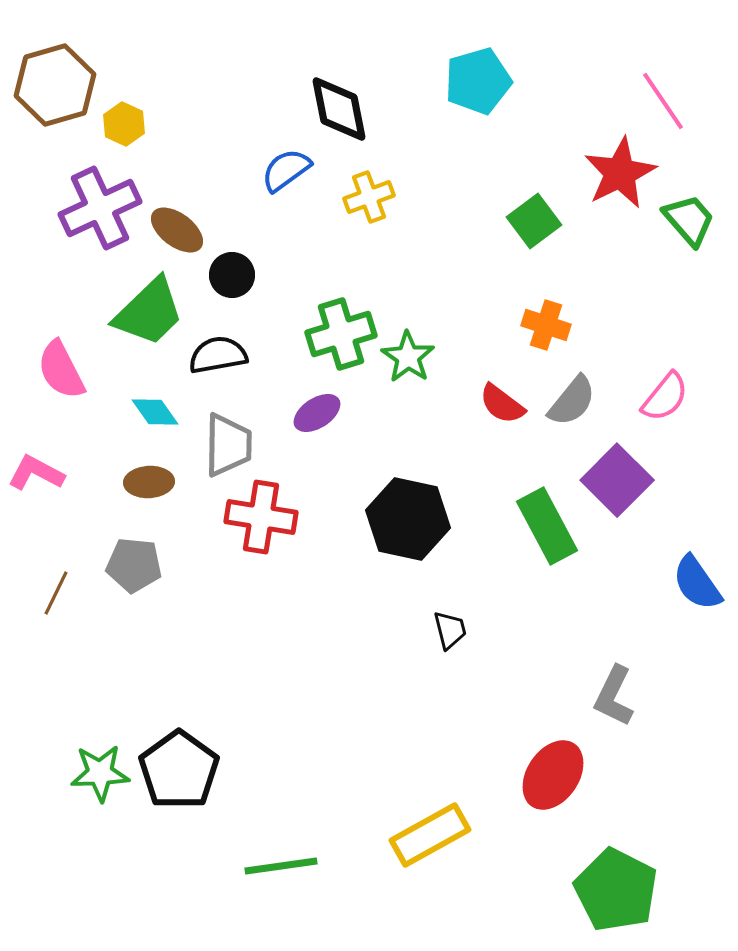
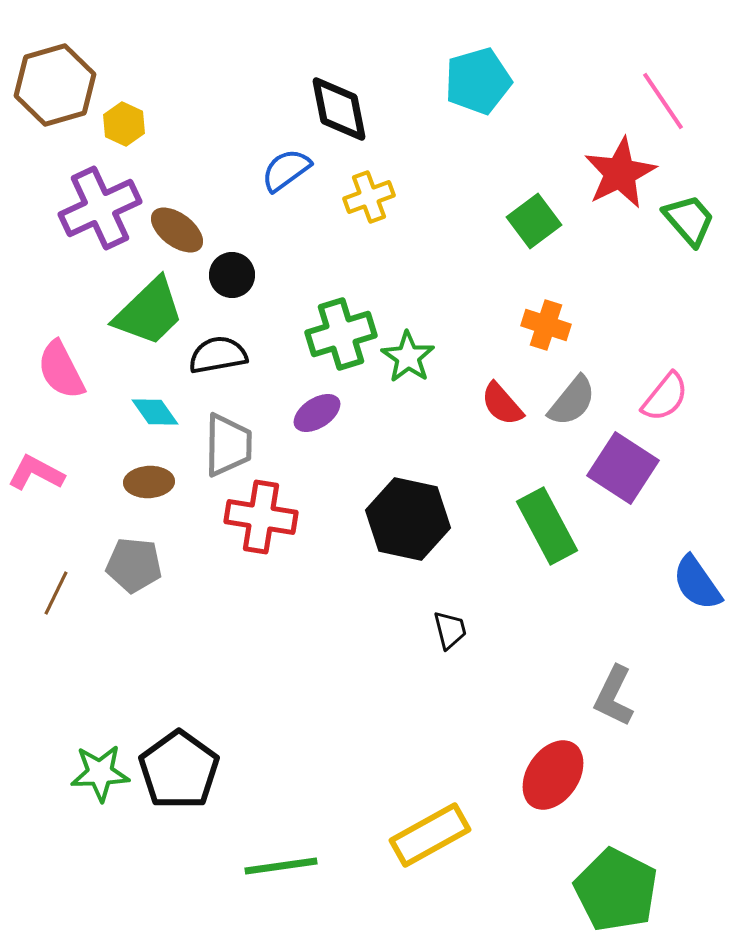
red semicircle at (502, 404): rotated 12 degrees clockwise
purple square at (617, 480): moved 6 px right, 12 px up; rotated 12 degrees counterclockwise
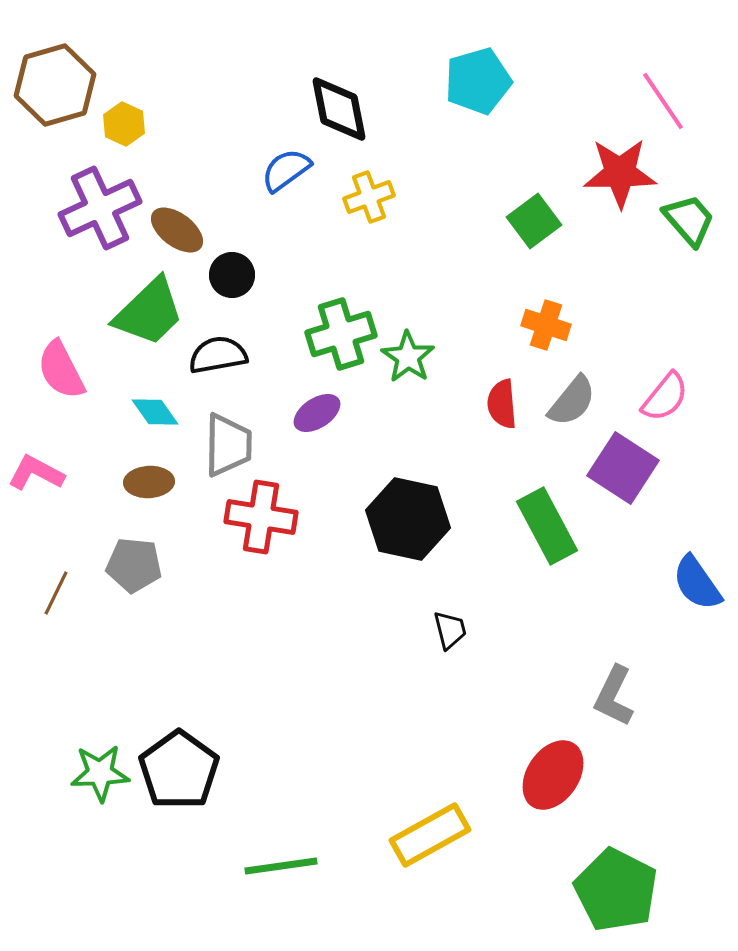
red star at (620, 173): rotated 26 degrees clockwise
red semicircle at (502, 404): rotated 36 degrees clockwise
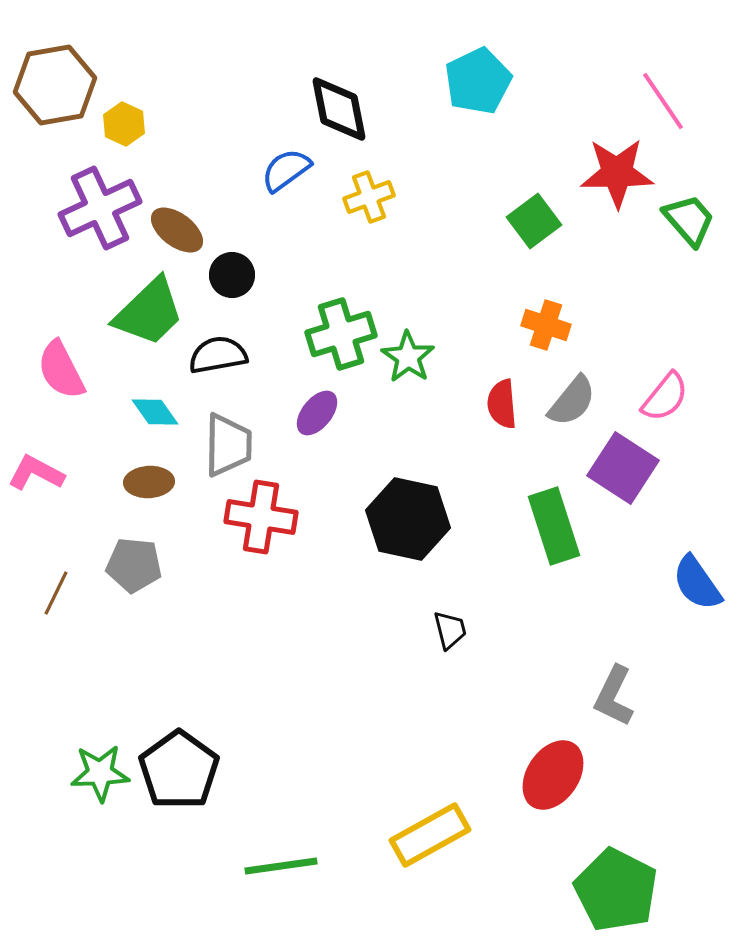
cyan pentagon at (478, 81): rotated 10 degrees counterclockwise
brown hexagon at (55, 85): rotated 6 degrees clockwise
red star at (620, 173): moved 3 px left
purple ellipse at (317, 413): rotated 18 degrees counterclockwise
green rectangle at (547, 526): moved 7 px right; rotated 10 degrees clockwise
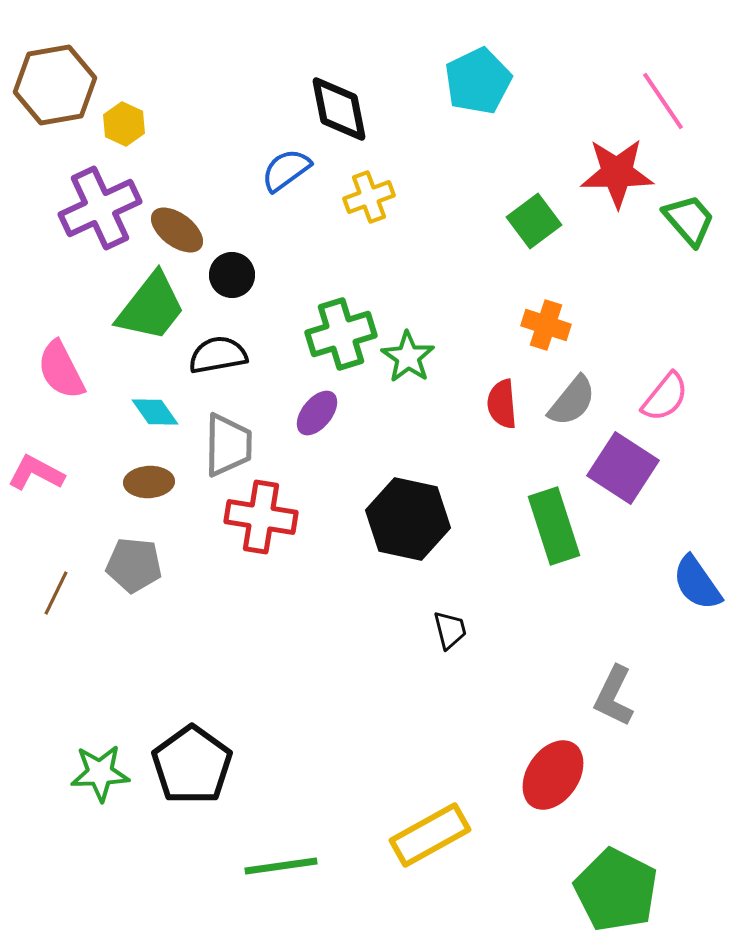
green trapezoid at (149, 312): moved 2 px right, 5 px up; rotated 8 degrees counterclockwise
black pentagon at (179, 770): moved 13 px right, 5 px up
